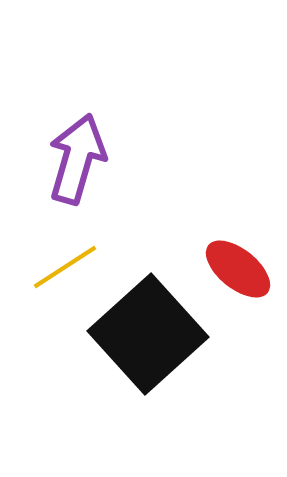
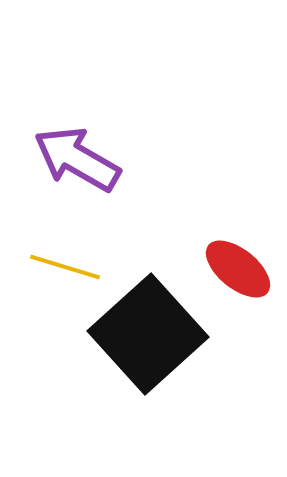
purple arrow: rotated 76 degrees counterclockwise
yellow line: rotated 50 degrees clockwise
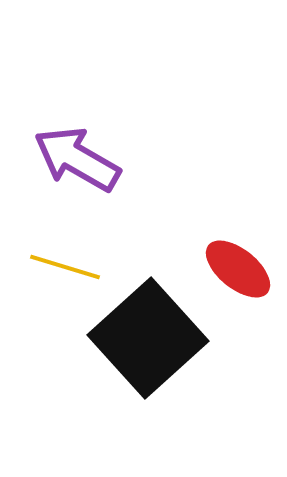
black square: moved 4 px down
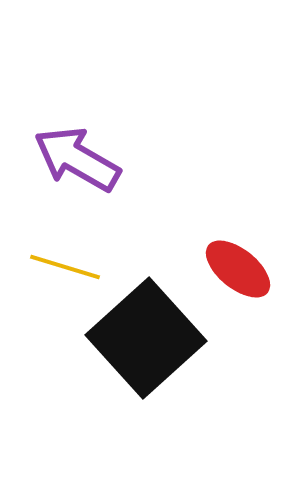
black square: moved 2 px left
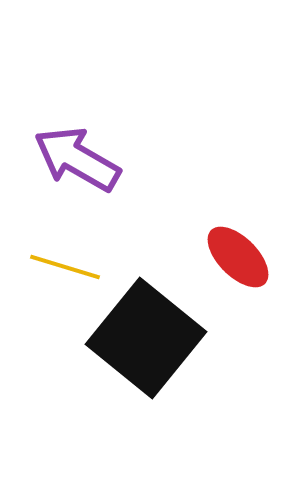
red ellipse: moved 12 px up; rotated 6 degrees clockwise
black square: rotated 9 degrees counterclockwise
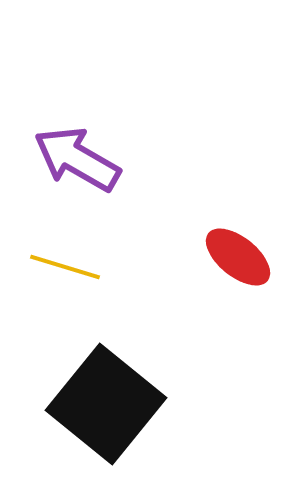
red ellipse: rotated 6 degrees counterclockwise
black square: moved 40 px left, 66 px down
